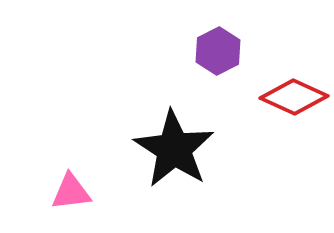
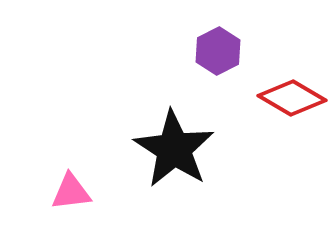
red diamond: moved 2 px left, 1 px down; rotated 6 degrees clockwise
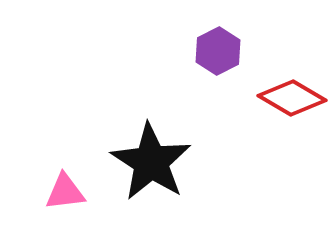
black star: moved 23 px left, 13 px down
pink triangle: moved 6 px left
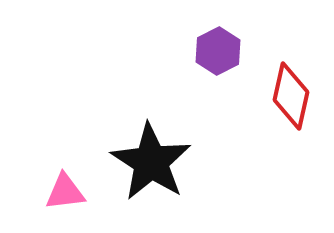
red diamond: moved 1 px left, 2 px up; rotated 72 degrees clockwise
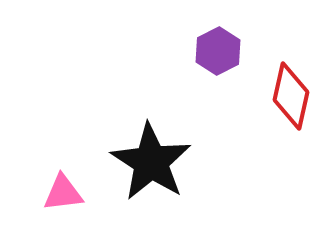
pink triangle: moved 2 px left, 1 px down
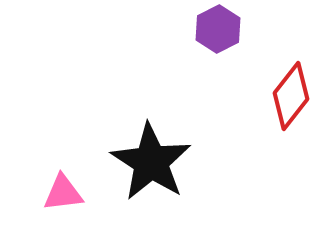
purple hexagon: moved 22 px up
red diamond: rotated 26 degrees clockwise
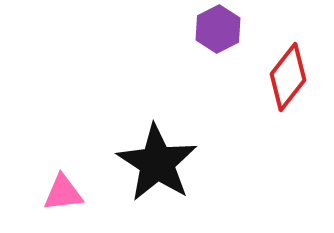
red diamond: moved 3 px left, 19 px up
black star: moved 6 px right, 1 px down
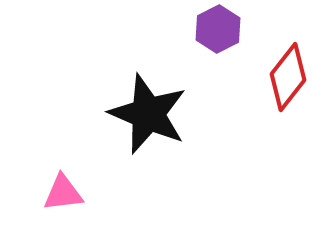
black star: moved 9 px left, 49 px up; rotated 10 degrees counterclockwise
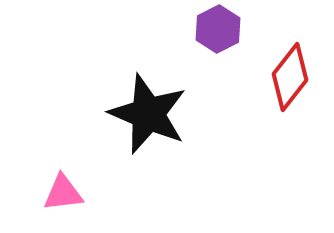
red diamond: moved 2 px right
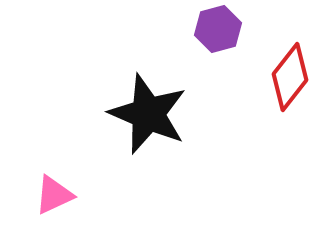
purple hexagon: rotated 12 degrees clockwise
pink triangle: moved 9 px left, 2 px down; rotated 18 degrees counterclockwise
